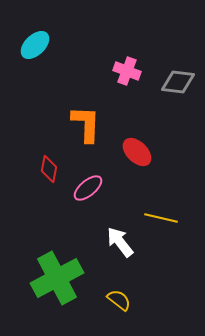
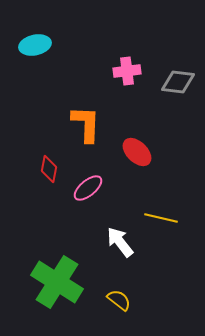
cyan ellipse: rotated 32 degrees clockwise
pink cross: rotated 28 degrees counterclockwise
green cross: moved 4 px down; rotated 30 degrees counterclockwise
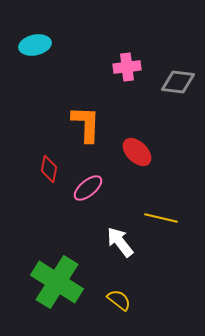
pink cross: moved 4 px up
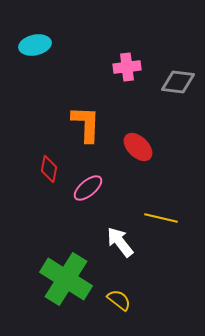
red ellipse: moved 1 px right, 5 px up
green cross: moved 9 px right, 3 px up
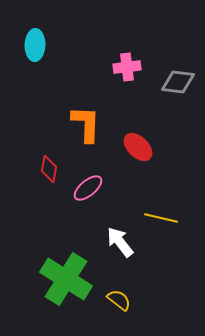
cyan ellipse: rotated 76 degrees counterclockwise
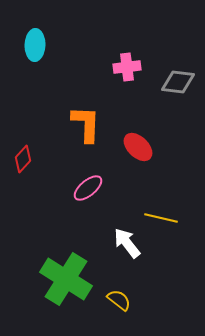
red diamond: moved 26 px left, 10 px up; rotated 32 degrees clockwise
white arrow: moved 7 px right, 1 px down
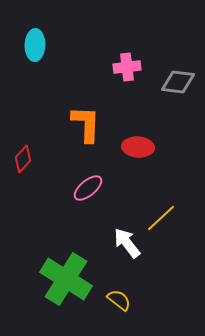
red ellipse: rotated 40 degrees counterclockwise
yellow line: rotated 56 degrees counterclockwise
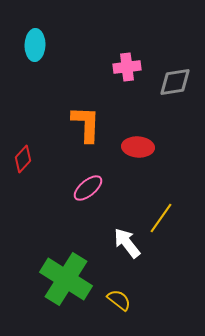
gray diamond: moved 3 px left; rotated 16 degrees counterclockwise
yellow line: rotated 12 degrees counterclockwise
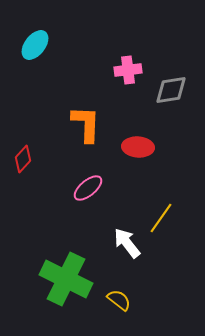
cyan ellipse: rotated 36 degrees clockwise
pink cross: moved 1 px right, 3 px down
gray diamond: moved 4 px left, 8 px down
green cross: rotated 6 degrees counterclockwise
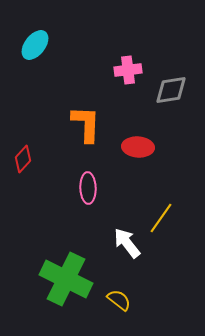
pink ellipse: rotated 52 degrees counterclockwise
